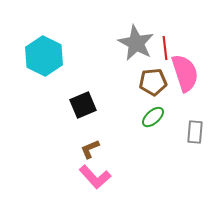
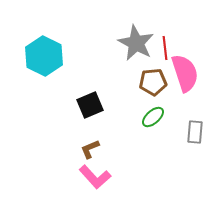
black square: moved 7 px right
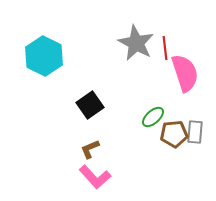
brown pentagon: moved 21 px right, 52 px down
black square: rotated 12 degrees counterclockwise
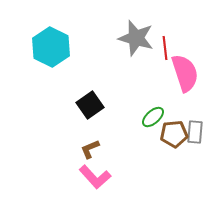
gray star: moved 5 px up; rotated 12 degrees counterclockwise
cyan hexagon: moved 7 px right, 9 px up
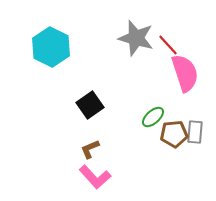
red line: moved 3 px right, 3 px up; rotated 35 degrees counterclockwise
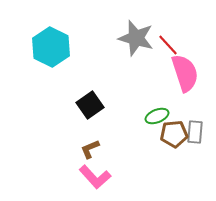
green ellipse: moved 4 px right, 1 px up; rotated 20 degrees clockwise
